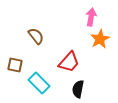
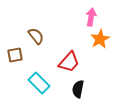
brown square: moved 10 px up; rotated 21 degrees counterclockwise
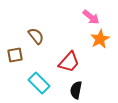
pink arrow: rotated 120 degrees clockwise
black semicircle: moved 2 px left, 1 px down
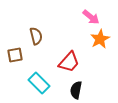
brown semicircle: rotated 24 degrees clockwise
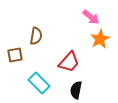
brown semicircle: rotated 24 degrees clockwise
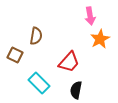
pink arrow: moved 1 px left, 1 px up; rotated 42 degrees clockwise
brown square: rotated 35 degrees clockwise
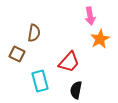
brown semicircle: moved 2 px left, 3 px up
brown square: moved 2 px right, 1 px up
cyan rectangle: moved 1 px right, 2 px up; rotated 30 degrees clockwise
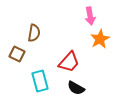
black semicircle: moved 2 px up; rotated 72 degrees counterclockwise
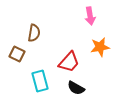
orange star: moved 8 px down; rotated 18 degrees clockwise
